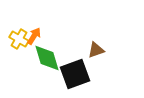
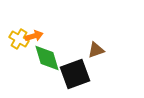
orange arrow: rotated 42 degrees clockwise
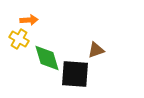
orange arrow: moved 5 px left, 16 px up; rotated 12 degrees clockwise
black square: rotated 24 degrees clockwise
